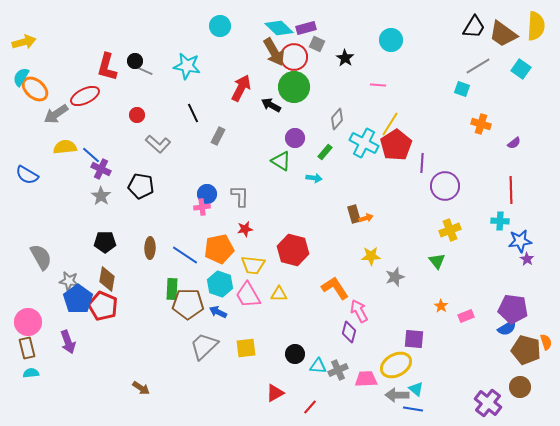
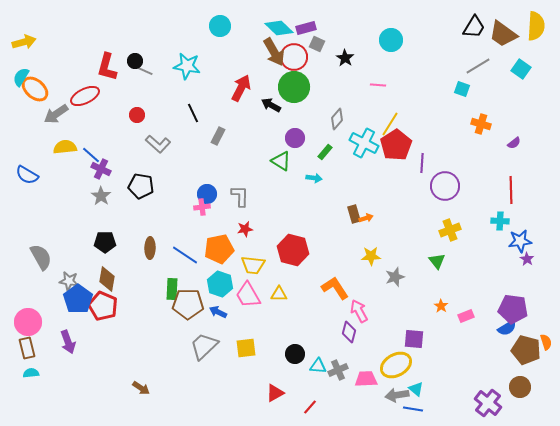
gray arrow at (397, 395): rotated 10 degrees counterclockwise
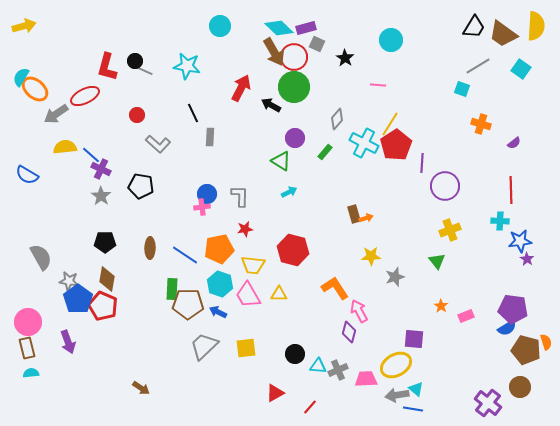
yellow arrow at (24, 42): moved 16 px up
gray rectangle at (218, 136): moved 8 px left, 1 px down; rotated 24 degrees counterclockwise
cyan arrow at (314, 178): moved 25 px left, 14 px down; rotated 35 degrees counterclockwise
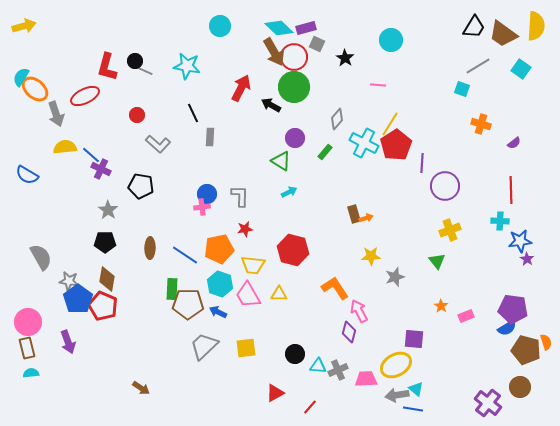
gray arrow at (56, 114): rotated 75 degrees counterclockwise
gray star at (101, 196): moved 7 px right, 14 px down
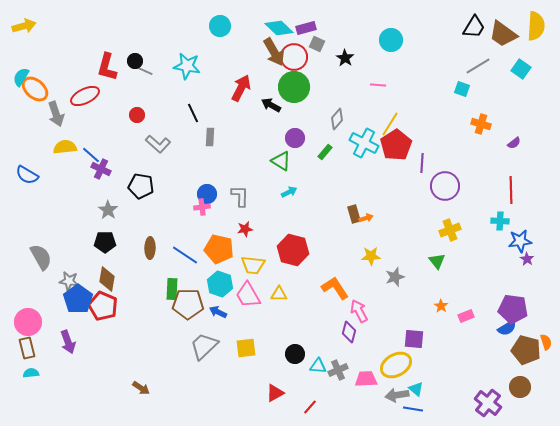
orange pentagon at (219, 249): rotated 24 degrees clockwise
